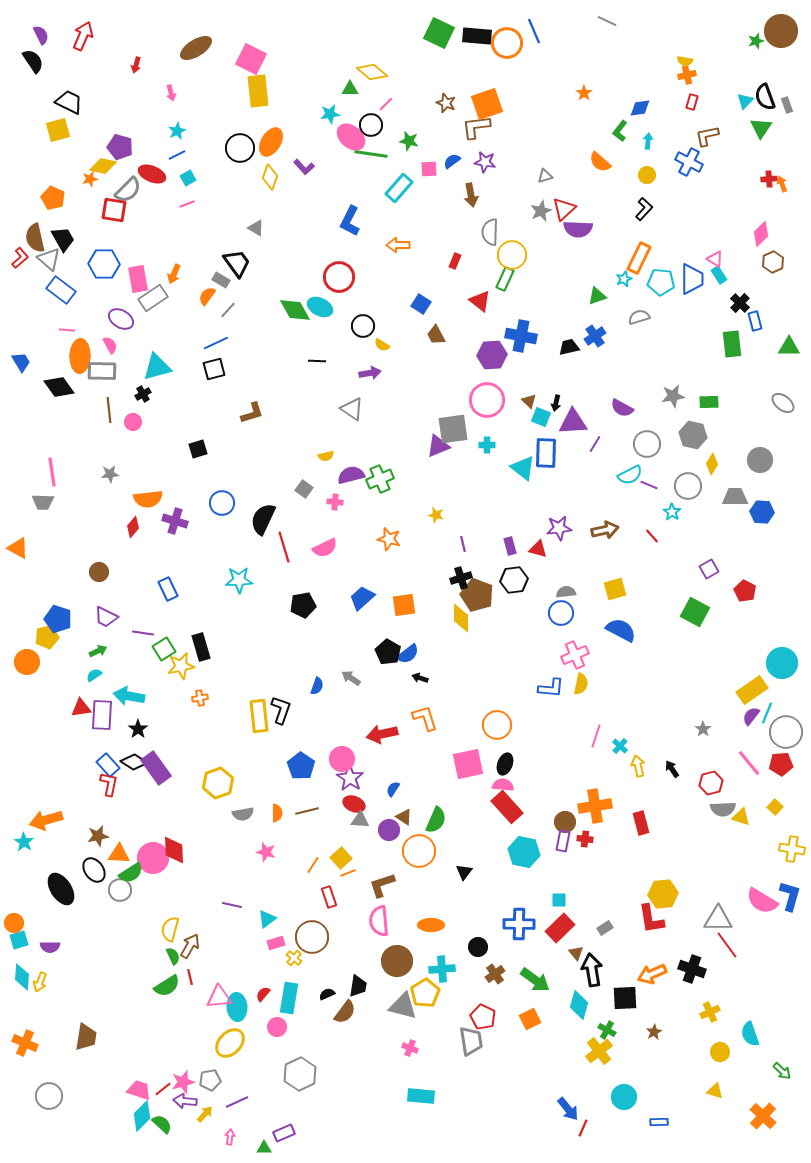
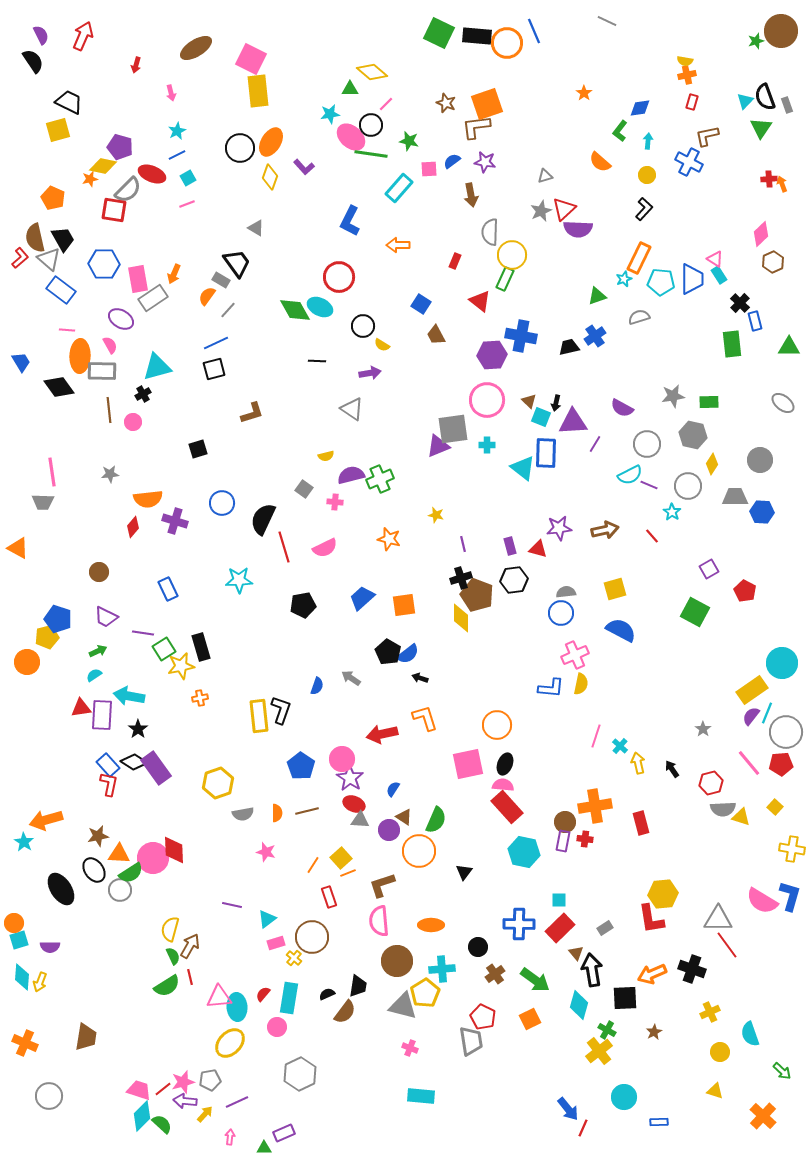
yellow arrow at (638, 766): moved 3 px up
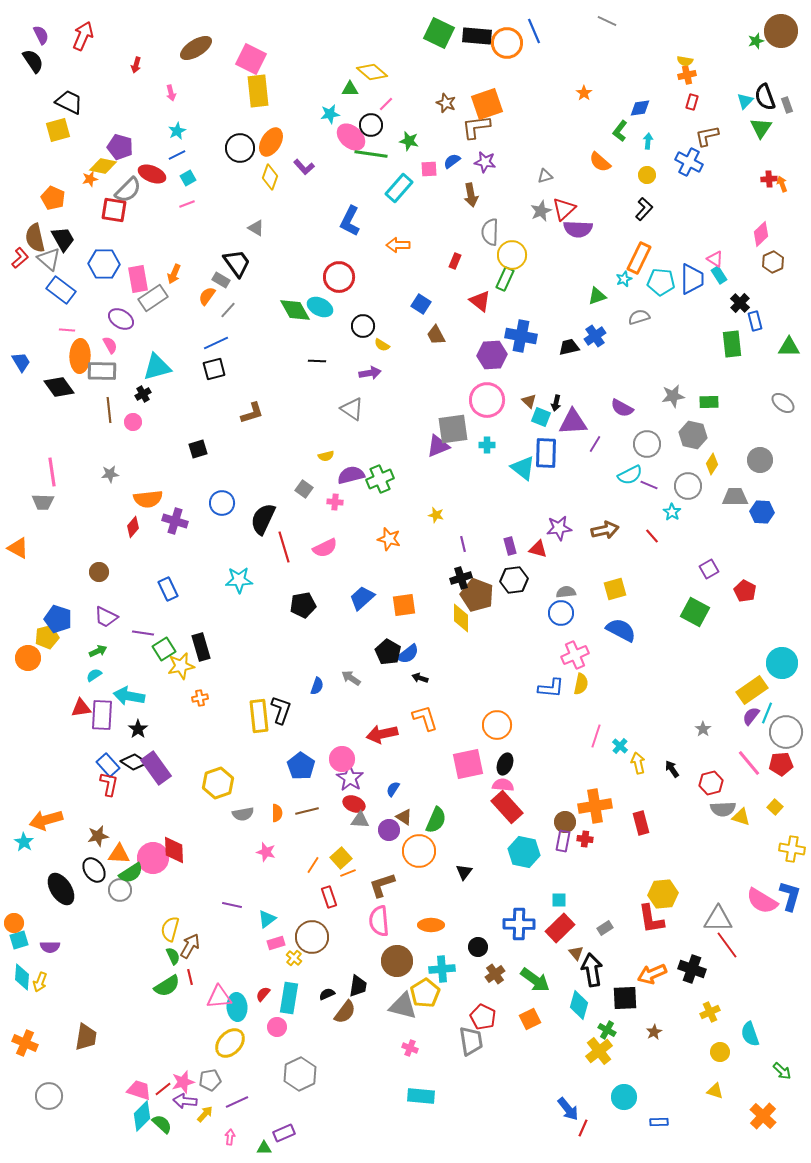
orange circle at (27, 662): moved 1 px right, 4 px up
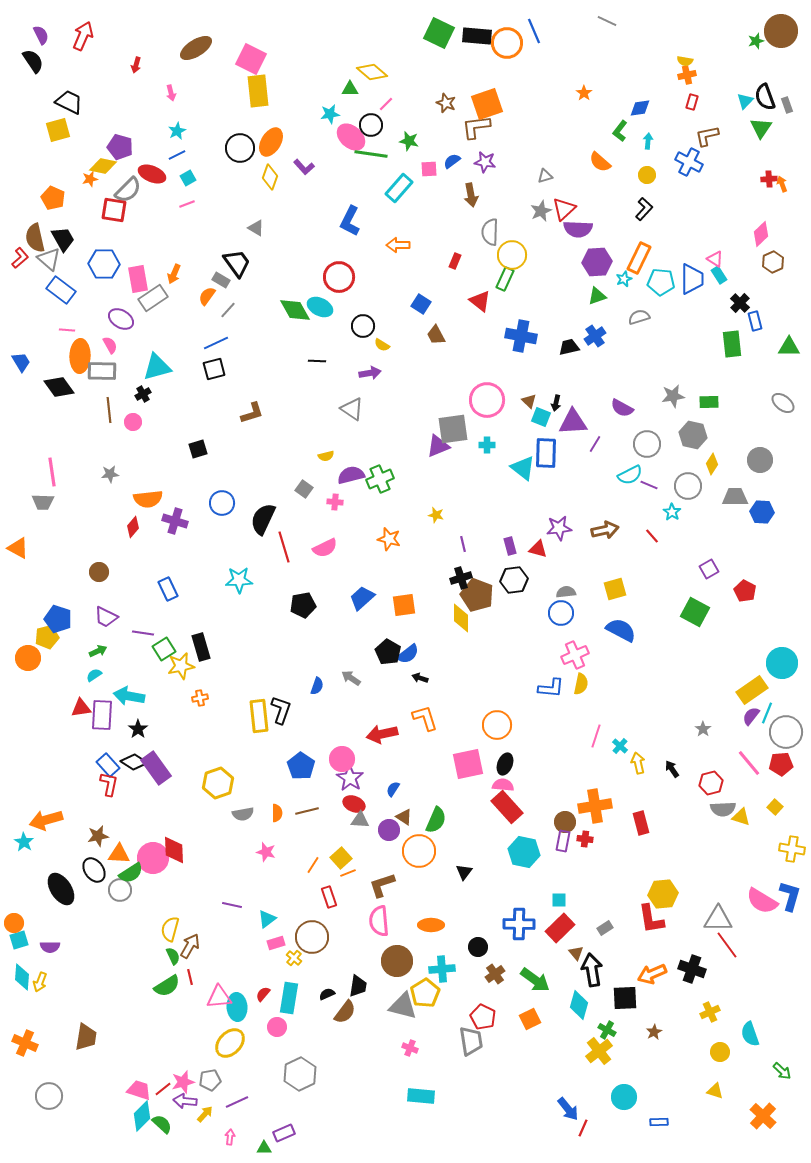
purple hexagon at (492, 355): moved 105 px right, 93 px up
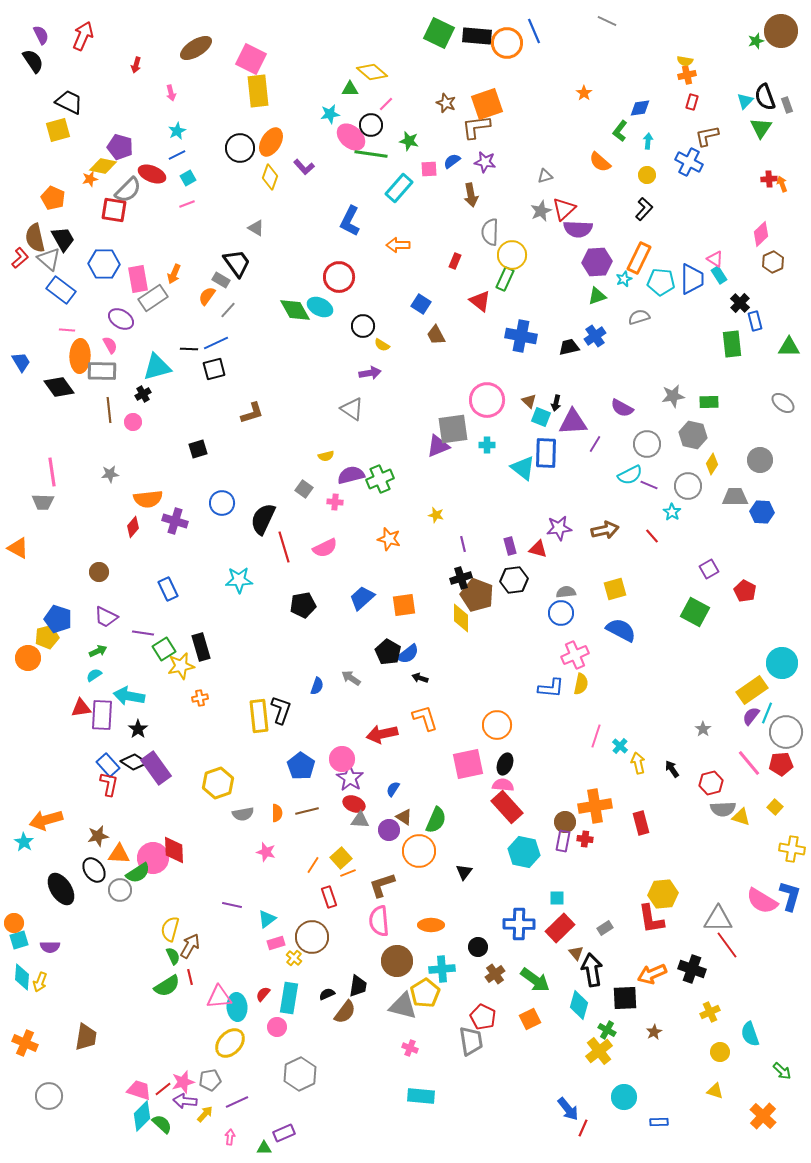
black line at (317, 361): moved 128 px left, 12 px up
green semicircle at (131, 873): moved 7 px right
cyan square at (559, 900): moved 2 px left, 2 px up
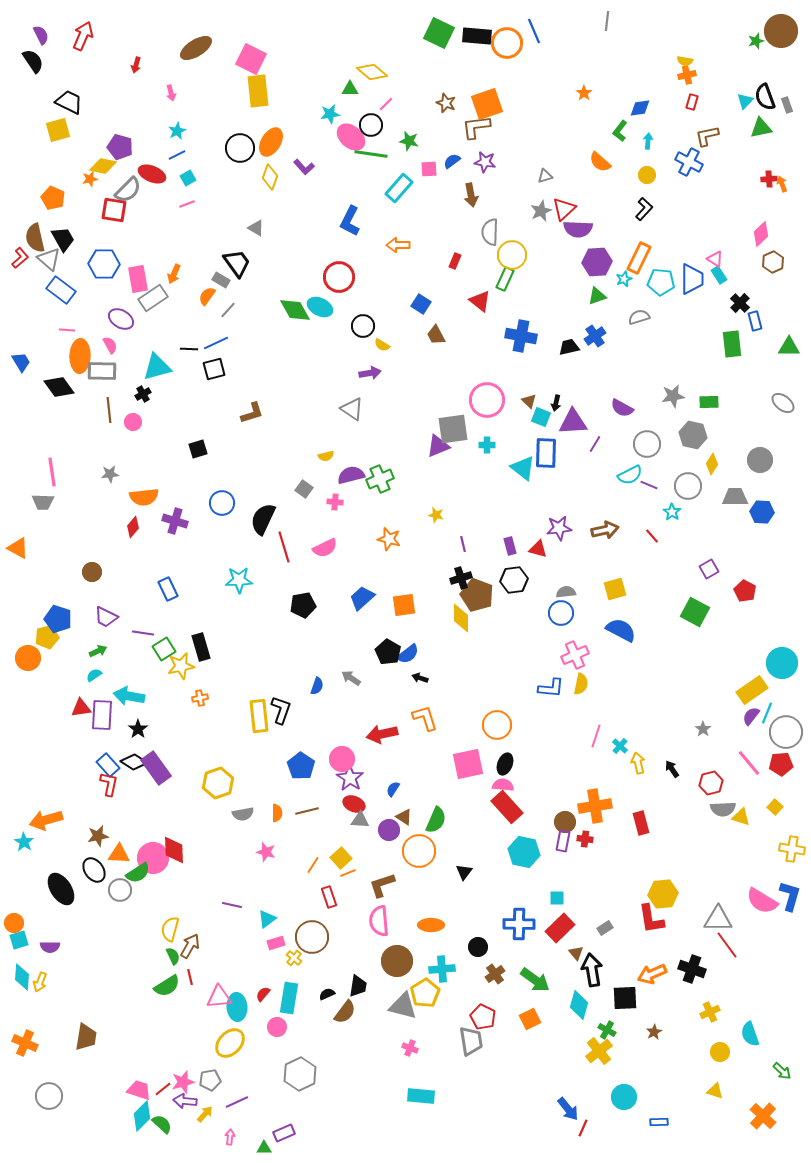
gray line at (607, 21): rotated 72 degrees clockwise
green triangle at (761, 128): rotated 45 degrees clockwise
orange semicircle at (148, 499): moved 4 px left, 2 px up
brown circle at (99, 572): moved 7 px left
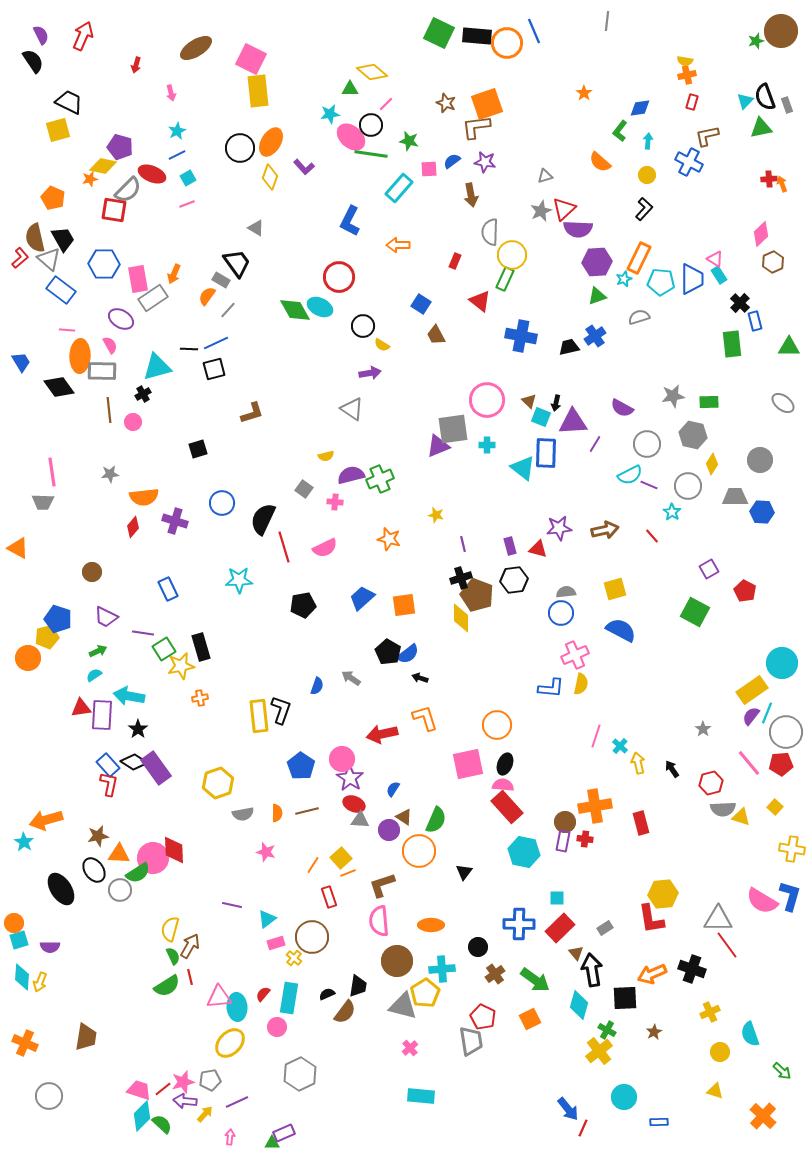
pink cross at (410, 1048): rotated 28 degrees clockwise
green triangle at (264, 1148): moved 8 px right, 5 px up
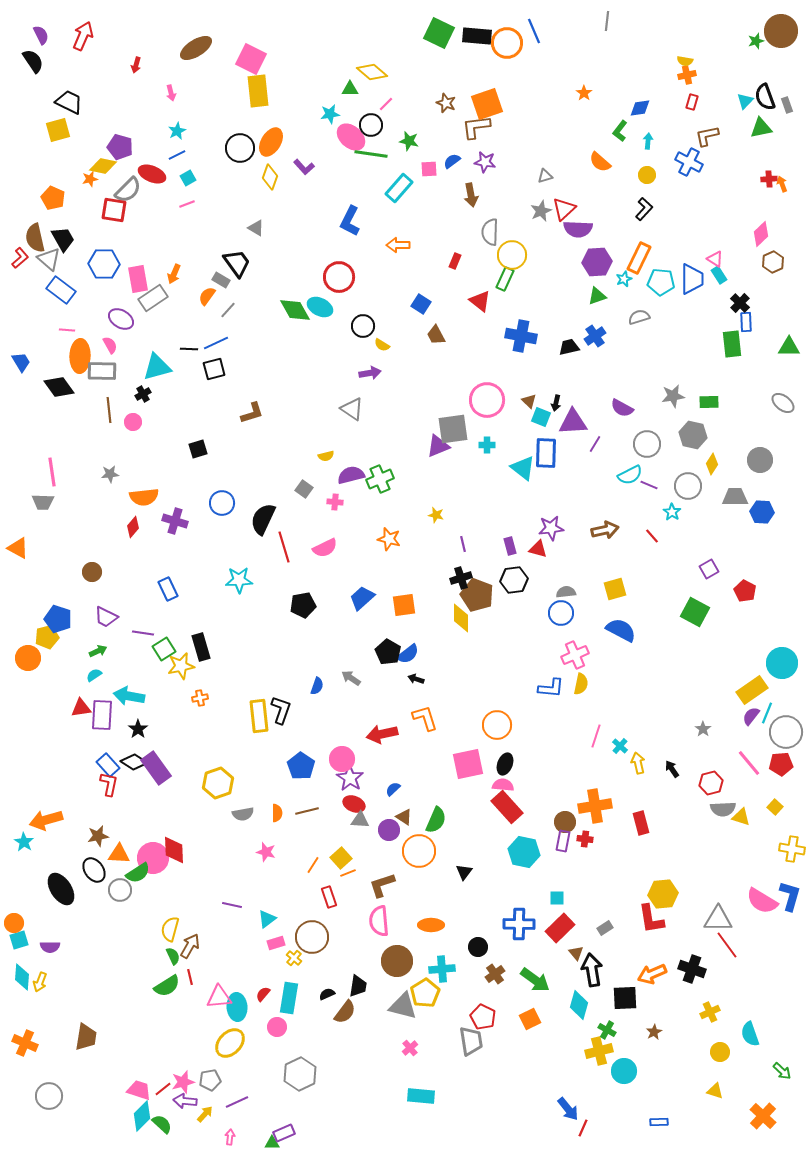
blue rectangle at (755, 321): moved 9 px left, 1 px down; rotated 12 degrees clockwise
purple star at (559, 528): moved 8 px left
black arrow at (420, 678): moved 4 px left, 1 px down
blue semicircle at (393, 789): rotated 14 degrees clockwise
yellow cross at (599, 1051): rotated 24 degrees clockwise
cyan circle at (624, 1097): moved 26 px up
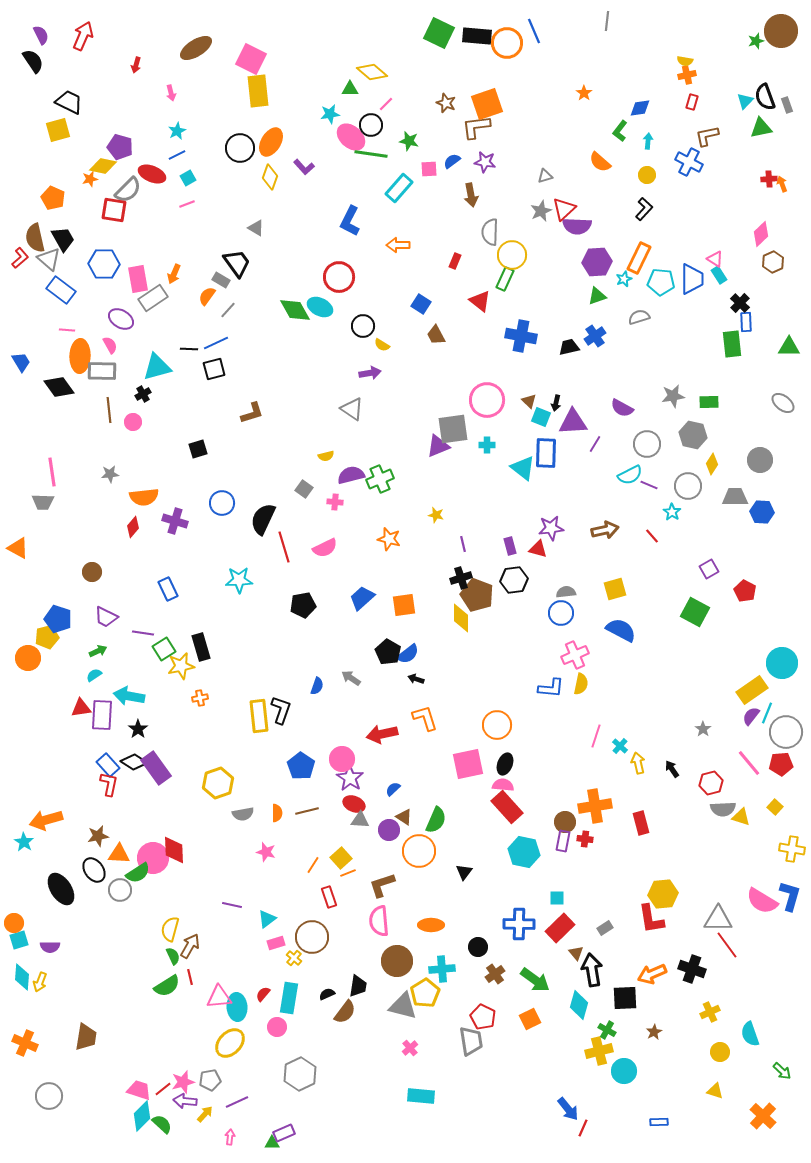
purple semicircle at (578, 229): moved 1 px left, 3 px up
